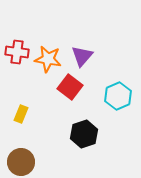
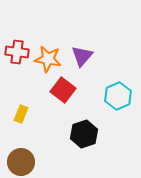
red square: moved 7 px left, 3 px down
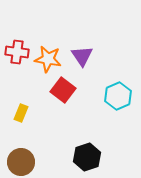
purple triangle: rotated 15 degrees counterclockwise
yellow rectangle: moved 1 px up
black hexagon: moved 3 px right, 23 px down
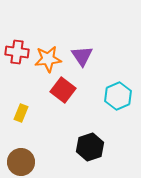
orange star: rotated 16 degrees counterclockwise
black hexagon: moved 3 px right, 10 px up
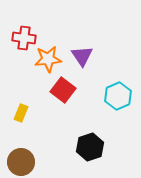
red cross: moved 7 px right, 14 px up
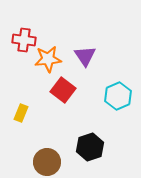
red cross: moved 2 px down
purple triangle: moved 3 px right
brown circle: moved 26 px right
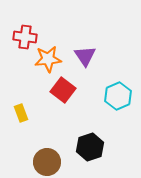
red cross: moved 1 px right, 3 px up
yellow rectangle: rotated 42 degrees counterclockwise
